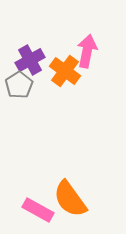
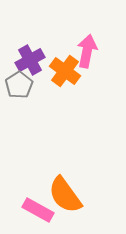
orange semicircle: moved 5 px left, 4 px up
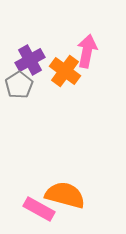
orange semicircle: rotated 141 degrees clockwise
pink rectangle: moved 1 px right, 1 px up
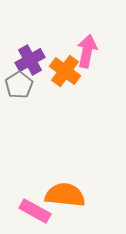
orange semicircle: rotated 9 degrees counterclockwise
pink rectangle: moved 4 px left, 2 px down
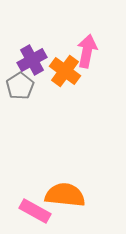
purple cross: moved 2 px right
gray pentagon: moved 1 px right, 1 px down
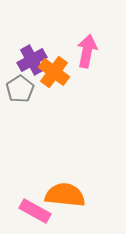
orange cross: moved 11 px left, 1 px down
gray pentagon: moved 3 px down
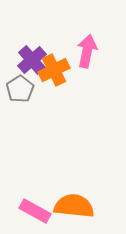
purple cross: rotated 12 degrees counterclockwise
orange cross: moved 2 px up; rotated 28 degrees clockwise
orange semicircle: moved 9 px right, 11 px down
